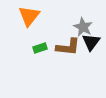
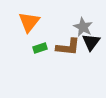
orange triangle: moved 6 px down
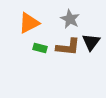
orange triangle: moved 1 px down; rotated 25 degrees clockwise
gray star: moved 13 px left, 8 px up
green rectangle: rotated 32 degrees clockwise
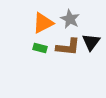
orange triangle: moved 14 px right
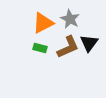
black triangle: moved 2 px left, 1 px down
brown L-shape: rotated 30 degrees counterclockwise
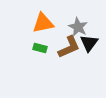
gray star: moved 8 px right, 8 px down
orange triangle: rotated 15 degrees clockwise
brown L-shape: moved 1 px right
